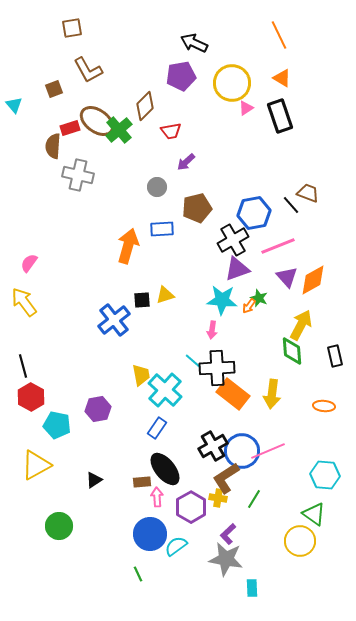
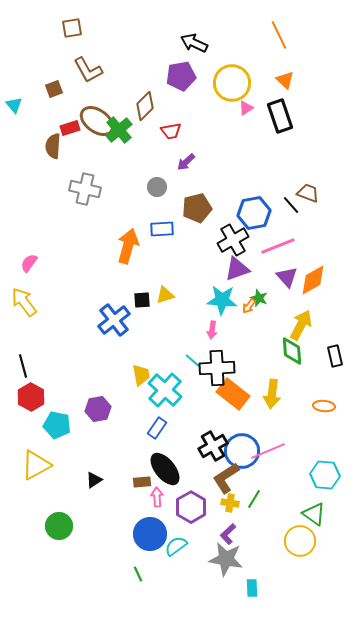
orange triangle at (282, 78): moved 3 px right, 2 px down; rotated 12 degrees clockwise
gray cross at (78, 175): moved 7 px right, 14 px down
yellow cross at (218, 498): moved 12 px right, 5 px down
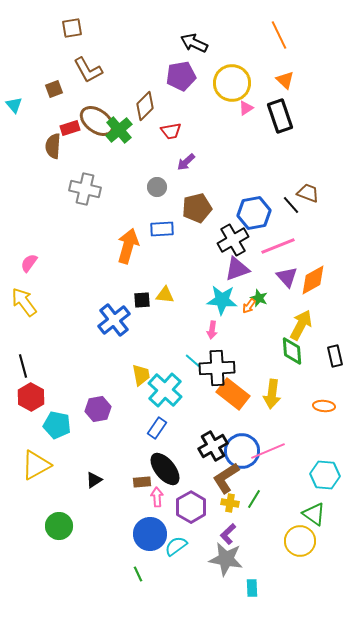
yellow triangle at (165, 295): rotated 24 degrees clockwise
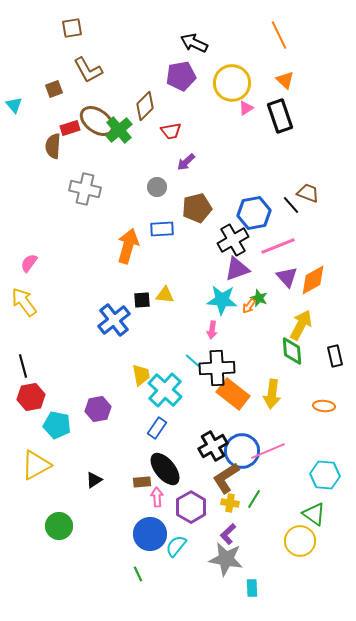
red hexagon at (31, 397): rotated 20 degrees clockwise
cyan semicircle at (176, 546): rotated 15 degrees counterclockwise
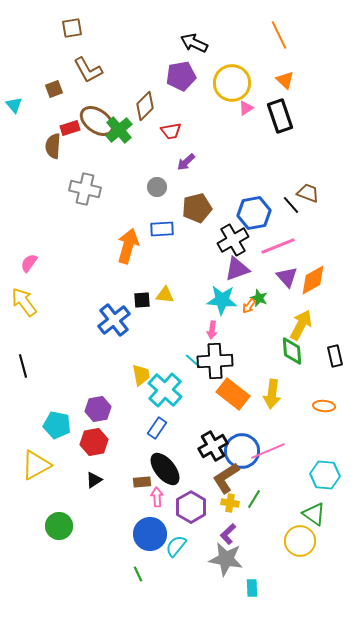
black cross at (217, 368): moved 2 px left, 7 px up
red hexagon at (31, 397): moved 63 px right, 45 px down
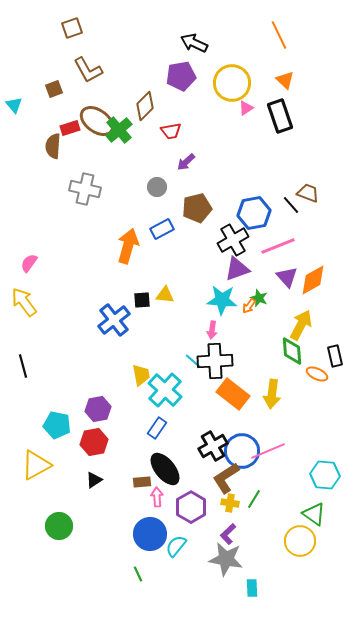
brown square at (72, 28): rotated 10 degrees counterclockwise
blue rectangle at (162, 229): rotated 25 degrees counterclockwise
orange ellipse at (324, 406): moved 7 px left, 32 px up; rotated 20 degrees clockwise
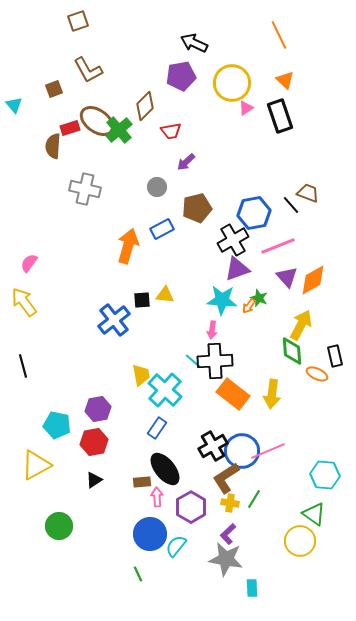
brown square at (72, 28): moved 6 px right, 7 px up
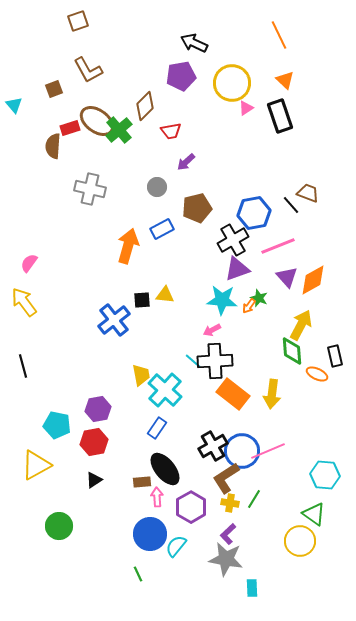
gray cross at (85, 189): moved 5 px right
pink arrow at (212, 330): rotated 54 degrees clockwise
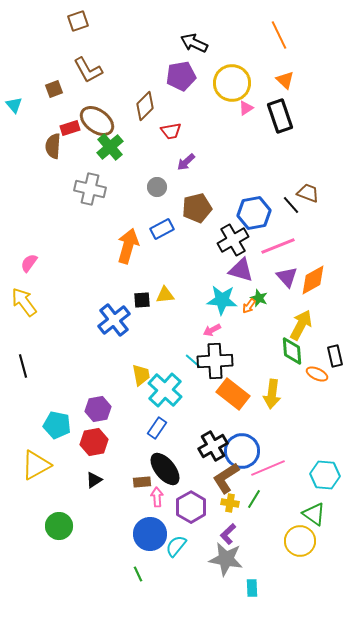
green cross at (119, 130): moved 9 px left, 17 px down
purple triangle at (237, 269): moved 4 px right, 1 px down; rotated 36 degrees clockwise
yellow triangle at (165, 295): rotated 12 degrees counterclockwise
pink line at (268, 451): moved 17 px down
